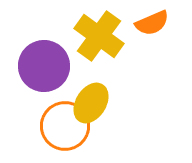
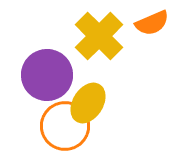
yellow cross: rotated 9 degrees clockwise
purple circle: moved 3 px right, 9 px down
yellow ellipse: moved 3 px left
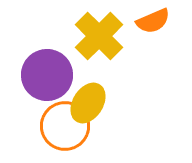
orange semicircle: moved 1 px right, 2 px up
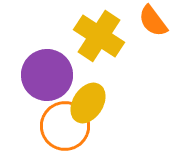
orange semicircle: rotated 76 degrees clockwise
yellow cross: rotated 12 degrees counterclockwise
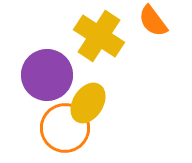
orange circle: moved 2 px down
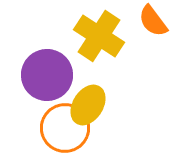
yellow ellipse: moved 2 px down
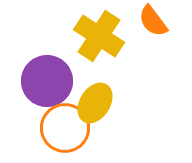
purple circle: moved 6 px down
yellow ellipse: moved 7 px right, 2 px up
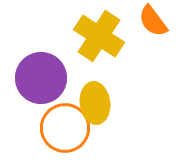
purple circle: moved 6 px left, 3 px up
yellow ellipse: rotated 39 degrees counterclockwise
